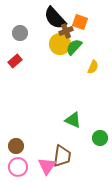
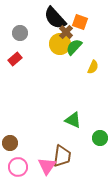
brown cross: moved 1 px down; rotated 24 degrees counterclockwise
red rectangle: moved 2 px up
brown circle: moved 6 px left, 3 px up
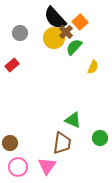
orange square: rotated 28 degrees clockwise
yellow circle: moved 6 px left, 6 px up
red rectangle: moved 3 px left, 6 px down
brown trapezoid: moved 13 px up
